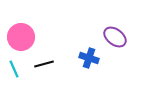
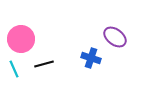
pink circle: moved 2 px down
blue cross: moved 2 px right
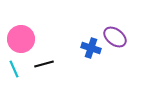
blue cross: moved 10 px up
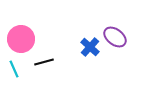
blue cross: moved 1 px left, 1 px up; rotated 24 degrees clockwise
black line: moved 2 px up
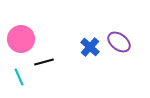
purple ellipse: moved 4 px right, 5 px down
cyan line: moved 5 px right, 8 px down
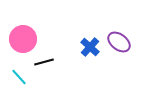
pink circle: moved 2 px right
cyan line: rotated 18 degrees counterclockwise
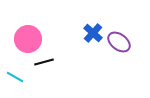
pink circle: moved 5 px right
blue cross: moved 3 px right, 14 px up
cyan line: moved 4 px left; rotated 18 degrees counterclockwise
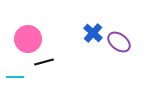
cyan line: rotated 30 degrees counterclockwise
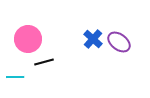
blue cross: moved 6 px down
